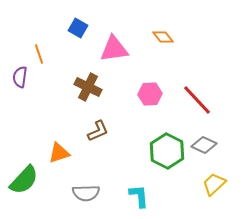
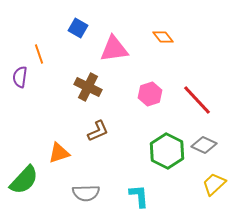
pink hexagon: rotated 15 degrees counterclockwise
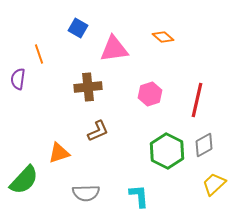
orange diamond: rotated 10 degrees counterclockwise
purple semicircle: moved 2 px left, 2 px down
brown cross: rotated 32 degrees counterclockwise
red line: rotated 56 degrees clockwise
gray diamond: rotated 55 degrees counterclockwise
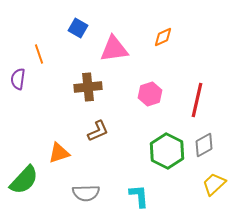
orange diamond: rotated 65 degrees counterclockwise
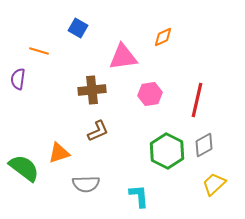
pink triangle: moved 9 px right, 8 px down
orange line: moved 3 px up; rotated 54 degrees counterclockwise
brown cross: moved 4 px right, 3 px down
pink hexagon: rotated 10 degrees clockwise
green semicircle: moved 12 px up; rotated 96 degrees counterclockwise
gray semicircle: moved 9 px up
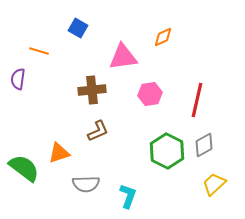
cyan L-shape: moved 11 px left; rotated 25 degrees clockwise
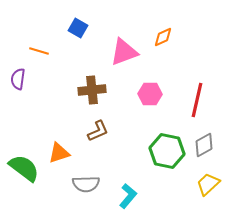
pink triangle: moved 1 px right, 5 px up; rotated 12 degrees counterclockwise
pink hexagon: rotated 10 degrees clockwise
green hexagon: rotated 16 degrees counterclockwise
yellow trapezoid: moved 6 px left
cyan L-shape: rotated 20 degrees clockwise
